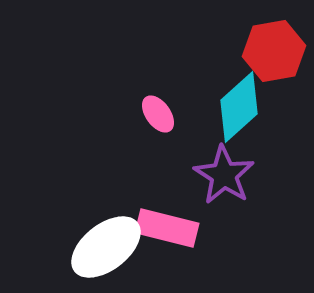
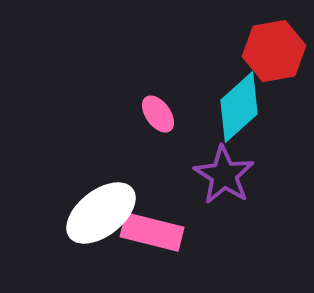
pink rectangle: moved 15 px left, 4 px down
white ellipse: moved 5 px left, 34 px up
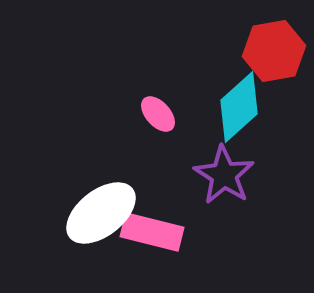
pink ellipse: rotated 6 degrees counterclockwise
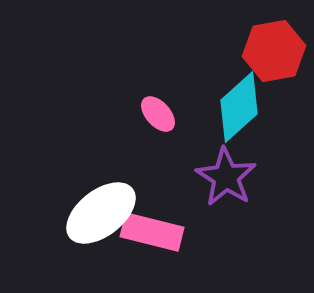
purple star: moved 2 px right, 2 px down
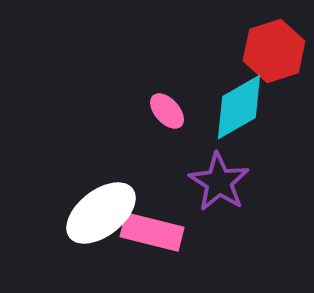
red hexagon: rotated 8 degrees counterclockwise
cyan diamond: rotated 12 degrees clockwise
pink ellipse: moved 9 px right, 3 px up
purple star: moved 7 px left, 5 px down
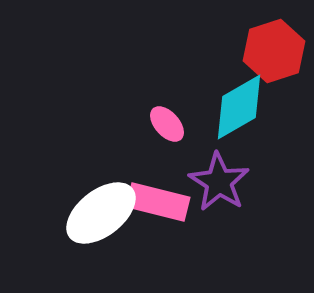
pink ellipse: moved 13 px down
pink rectangle: moved 6 px right, 30 px up
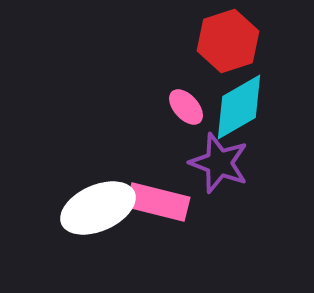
red hexagon: moved 46 px left, 10 px up
pink ellipse: moved 19 px right, 17 px up
purple star: moved 19 px up; rotated 12 degrees counterclockwise
white ellipse: moved 3 px left, 5 px up; rotated 14 degrees clockwise
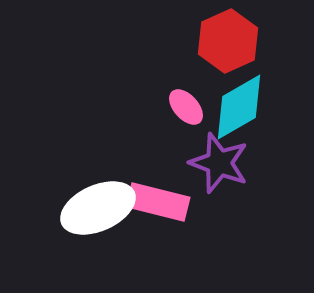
red hexagon: rotated 6 degrees counterclockwise
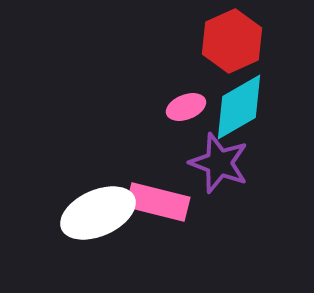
red hexagon: moved 4 px right
pink ellipse: rotated 69 degrees counterclockwise
white ellipse: moved 5 px down
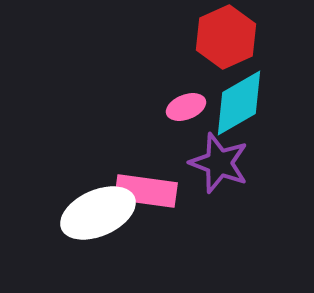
red hexagon: moved 6 px left, 4 px up
cyan diamond: moved 4 px up
pink rectangle: moved 12 px left, 11 px up; rotated 6 degrees counterclockwise
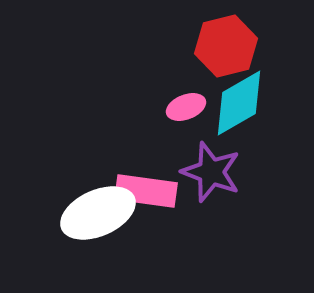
red hexagon: moved 9 px down; rotated 10 degrees clockwise
purple star: moved 8 px left, 9 px down
